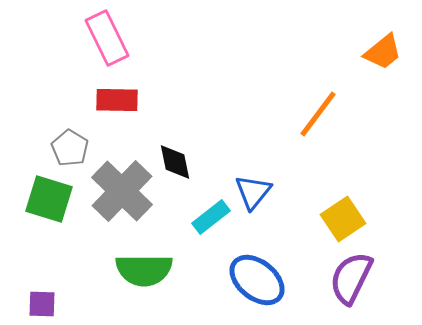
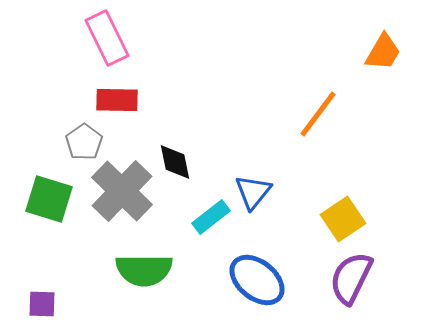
orange trapezoid: rotated 21 degrees counterclockwise
gray pentagon: moved 14 px right, 6 px up; rotated 6 degrees clockwise
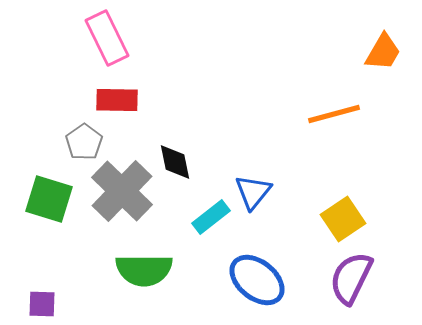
orange line: moved 16 px right; rotated 38 degrees clockwise
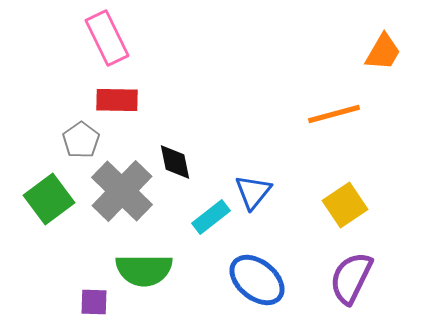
gray pentagon: moved 3 px left, 2 px up
green square: rotated 36 degrees clockwise
yellow square: moved 2 px right, 14 px up
purple square: moved 52 px right, 2 px up
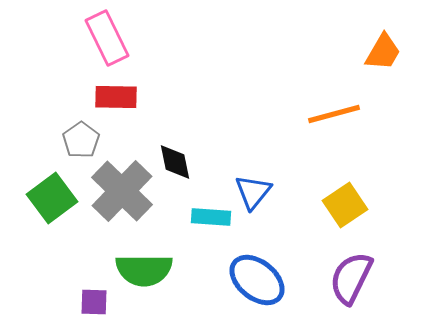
red rectangle: moved 1 px left, 3 px up
green square: moved 3 px right, 1 px up
cyan rectangle: rotated 42 degrees clockwise
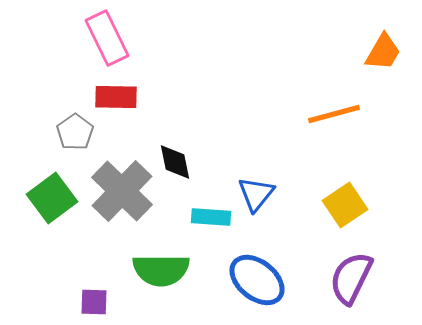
gray pentagon: moved 6 px left, 8 px up
blue triangle: moved 3 px right, 2 px down
green semicircle: moved 17 px right
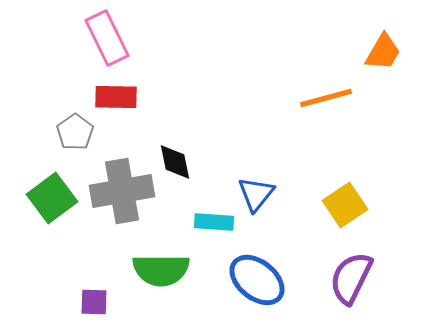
orange line: moved 8 px left, 16 px up
gray cross: rotated 36 degrees clockwise
cyan rectangle: moved 3 px right, 5 px down
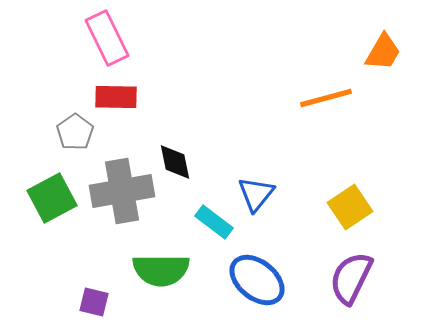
green square: rotated 9 degrees clockwise
yellow square: moved 5 px right, 2 px down
cyan rectangle: rotated 33 degrees clockwise
purple square: rotated 12 degrees clockwise
